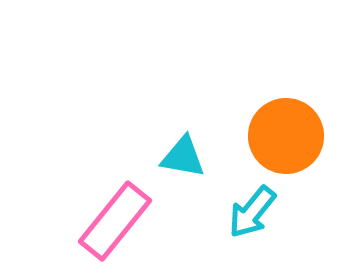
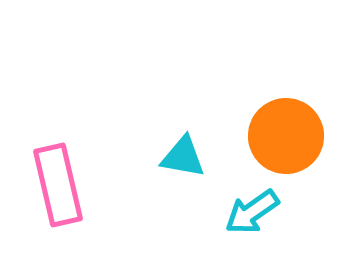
cyan arrow: rotated 16 degrees clockwise
pink rectangle: moved 57 px left, 36 px up; rotated 52 degrees counterclockwise
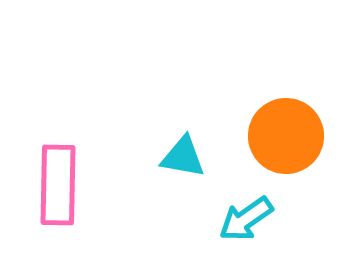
pink rectangle: rotated 14 degrees clockwise
cyan arrow: moved 6 px left, 7 px down
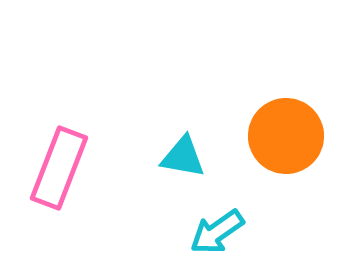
pink rectangle: moved 1 px right, 17 px up; rotated 20 degrees clockwise
cyan arrow: moved 29 px left, 13 px down
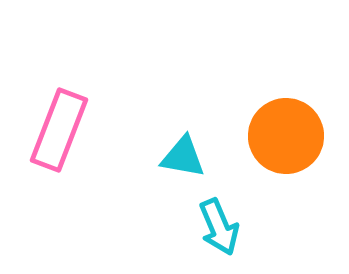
pink rectangle: moved 38 px up
cyan arrow: moved 2 px right, 5 px up; rotated 78 degrees counterclockwise
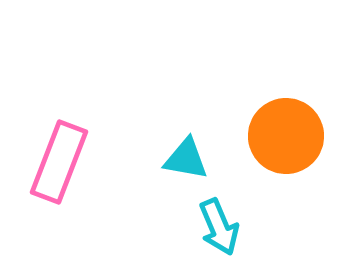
pink rectangle: moved 32 px down
cyan triangle: moved 3 px right, 2 px down
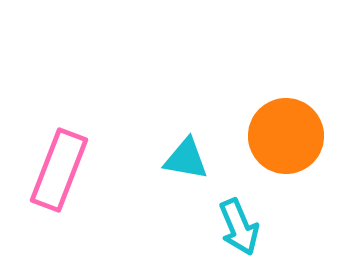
pink rectangle: moved 8 px down
cyan arrow: moved 20 px right
